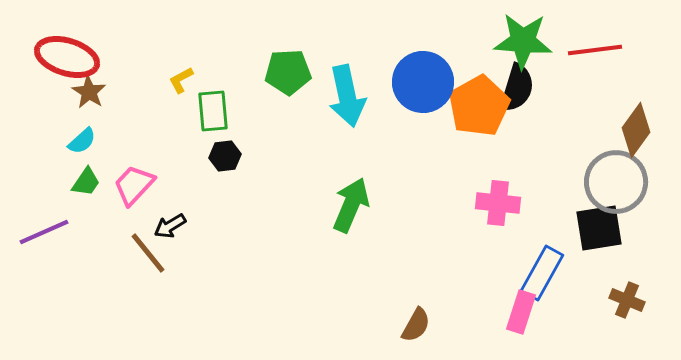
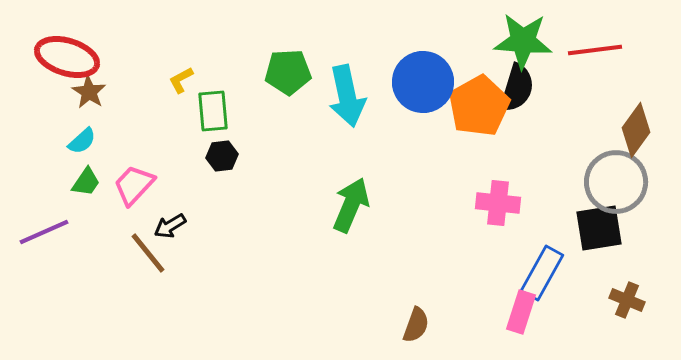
black hexagon: moved 3 px left
brown semicircle: rotated 9 degrees counterclockwise
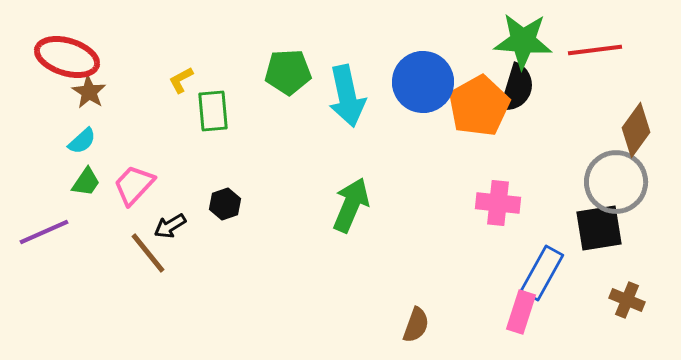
black hexagon: moved 3 px right, 48 px down; rotated 12 degrees counterclockwise
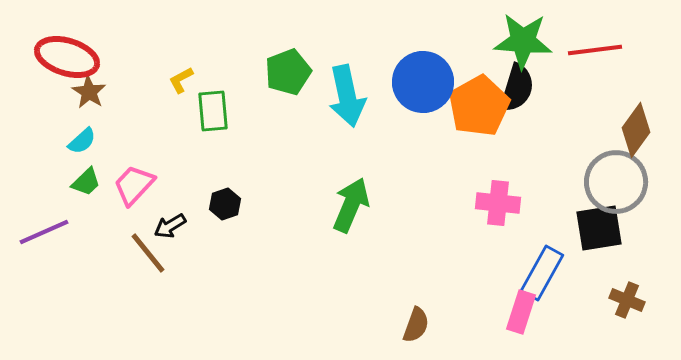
green pentagon: rotated 18 degrees counterclockwise
green trapezoid: rotated 12 degrees clockwise
